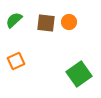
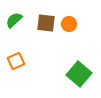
orange circle: moved 2 px down
green square: rotated 15 degrees counterclockwise
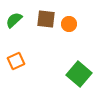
brown square: moved 4 px up
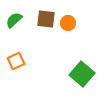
orange circle: moved 1 px left, 1 px up
green square: moved 3 px right
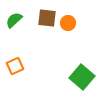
brown square: moved 1 px right, 1 px up
orange square: moved 1 px left, 5 px down
green square: moved 3 px down
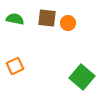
green semicircle: moved 1 px right, 1 px up; rotated 54 degrees clockwise
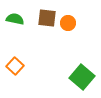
orange square: rotated 24 degrees counterclockwise
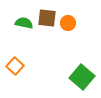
green semicircle: moved 9 px right, 4 px down
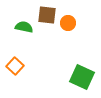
brown square: moved 3 px up
green semicircle: moved 4 px down
green square: rotated 15 degrees counterclockwise
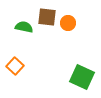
brown square: moved 2 px down
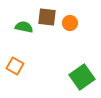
orange circle: moved 2 px right
orange square: rotated 12 degrees counterclockwise
green square: rotated 30 degrees clockwise
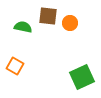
brown square: moved 1 px right, 1 px up
green semicircle: moved 1 px left
green square: rotated 10 degrees clockwise
